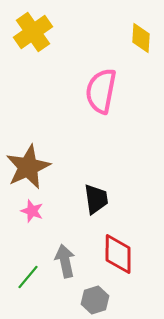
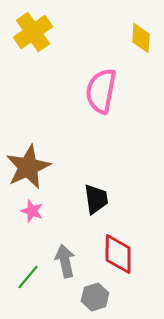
gray hexagon: moved 3 px up
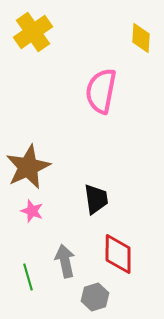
green line: rotated 56 degrees counterclockwise
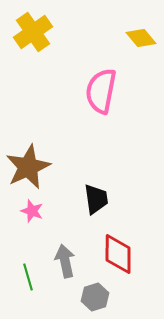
yellow diamond: rotated 44 degrees counterclockwise
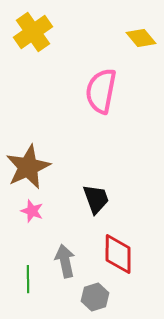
black trapezoid: rotated 12 degrees counterclockwise
green line: moved 2 px down; rotated 16 degrees clockwise
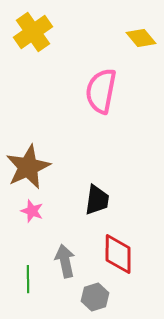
black trapezoid: moved 1 px right, 1 px down; rotated 28 degrees clockwise
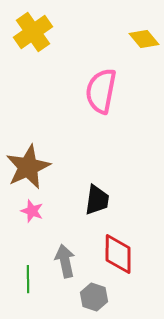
yellow diamond: moved 3 px right, 1 px down
gray hexagon: moved 1 px left; rotated 24 degrees counterclockwise
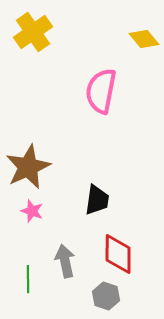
gray hexagon: moved 12 px right, 1 px up
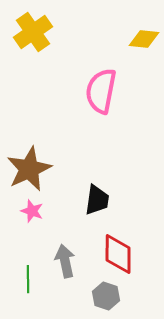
yellow diamond: rotated 44 degrees counterclockwise
brown star: moved 1 px right, 2 px down
